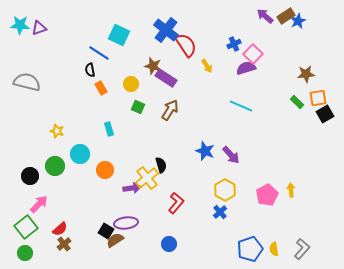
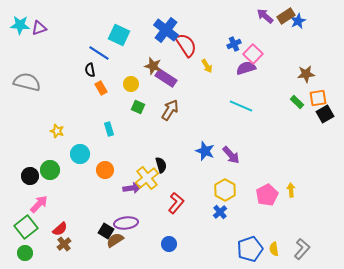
green circle at (55, 166): moved 5 px left, 4 px down
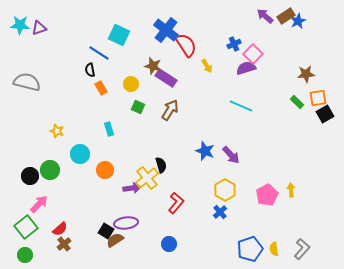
green circle at (25, 253): moved 2 px down
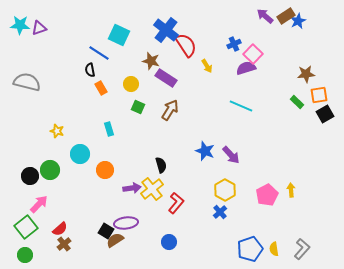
brown star at (153, 66): moved 2 px left, 5 px up
orange square at (318, 98): moved 1 px right, 3 px up
yellow cross at (147, 178): moved 5 px right, 11 px down
blue circle at (169, 244): moved 2 px up
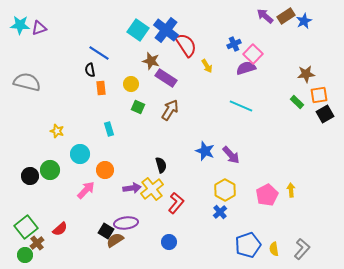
blue star at (298, 21): moved 6 px right
cyan square at (119, 35): moved 19 px right, 5 px up; rotated 10 degrees clockwise
orange rectangle at (101, 88): rotated 24 degrees clockwise
pink arrow at (39, 204): moved 47 px right, 14 px up
brown cross at (64, 244): moved 27 px left, 1 px up
blue pentagon at (250, 249): moved 2 px left, 4 px up
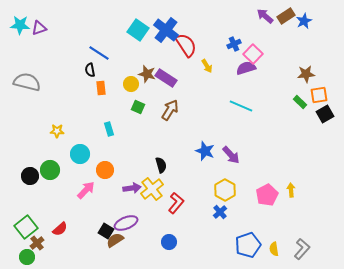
brown star at (151, 61): moved 4 px left, 13 px down
green rectangle at (297, 102): moved 3 px right
yellow star at (57, 131): rotated 16 degrees counterclockwise
purple ellipse at (126, 223): rotated 15 degrees counterclockwise
green circle at (25, 255): moved 2 px right, 2 px down
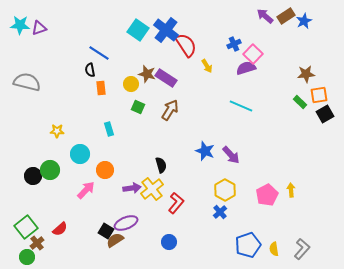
black circle at (30, 176): moved 3 px right
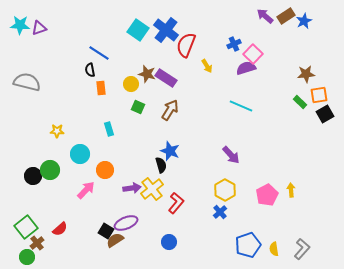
red semicircle at (186, 45): rotated 125 degrees counterclockwise
blue star at (205, 151): moved 35 px left
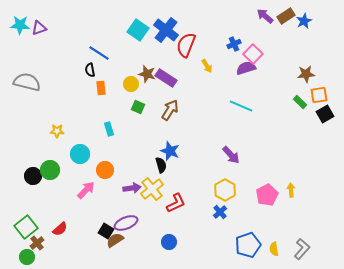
red L-shape at (176, 203): rotated 25 degrees clockwise
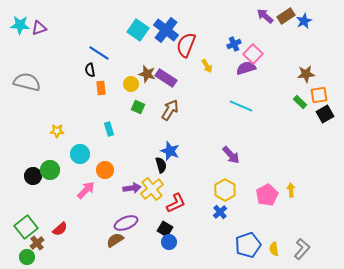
black square at (106, 231): moved 59 px right, 2 px up
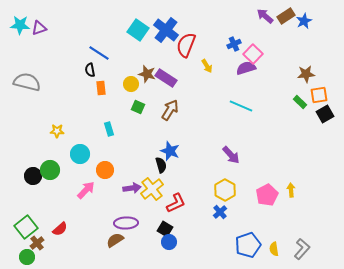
purple ellipse at (126, 223): rotated 20 degrees clockwise
